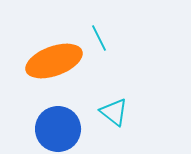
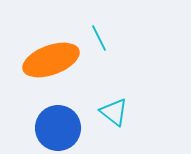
orange ellipse: moved 3 px left, 1 px up
blue circle: moved 1 px up
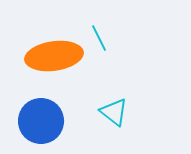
orange ellipse: moved 3 px right, 4 px up; rotated 12 degrees clockwise
blue circle: moved 17 px left, 7 px up
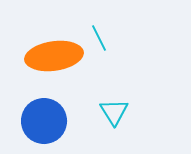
cyan triangle: rotated 20 degrees clockwise
blue circle: moved 3 px right
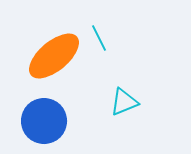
orange ellipse: rotated 32 degrees counterclockwise
cyan triangle: moved 10 px right, 10 px up; rotated 40 degrees clockwise
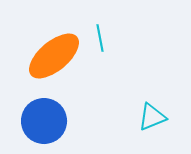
cyan line: moved 1 px right; rotated 16 degrees clockwise
cyan triangle: moved 28 px right, 15 px down
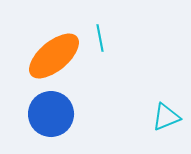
cyan triangle: moved 14 px right
blue circle: moved 7 px right, 7 px up
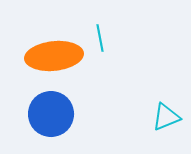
orange ellipse: rotated 34 degrees clockwise
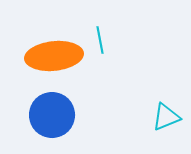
cyan line: moved 2 px down
blue circle: moved 1 px right, 1 px down
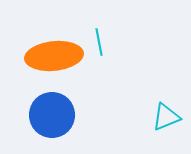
cyan line: moved 1 px left, 2 px down
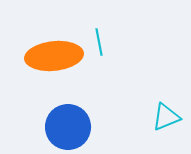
blue circle: moved 16 px right, 12 px down
